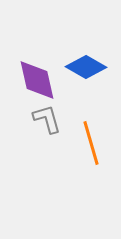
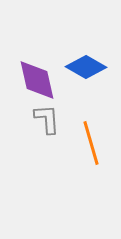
gray L-shape: rotated 12 degrees clockwise
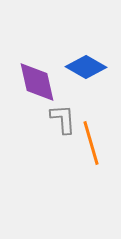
purple diamond: moved 2 px down
gray L-shape: moved 16 px right
